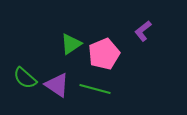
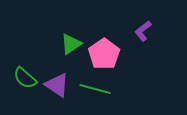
pink pentagon: rotated 12 degrees counterclockwise
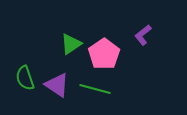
purple L-shape: moved 4 px down
green semicircle: rotated 30 degrees clockwise
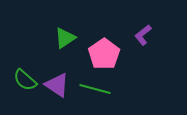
green triangle: moved 6 px left, 6 px up
green semicircle: moved 2 px down; rotated 30 degrees counterclockwise
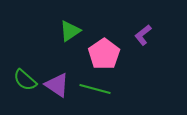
green triangle: moved 5 px right, 7 px up
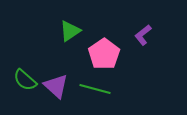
purple triangle: moved 1 px left, 1 px down; rotated 8 degrees clockwise
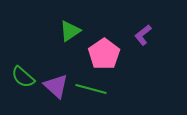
green semicircle: moved 2 px left, 3 px up
green line: moved 4 px left
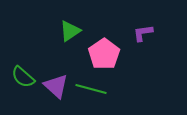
purple L-shape: moved 2 px up; rotated 30 degrees clockwise
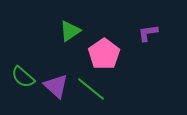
purple L-shape: moved 5 px right
green line: rotated 24 degrees clockwise
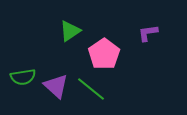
green semicircle: rotated 50 degrees counterclockwise
